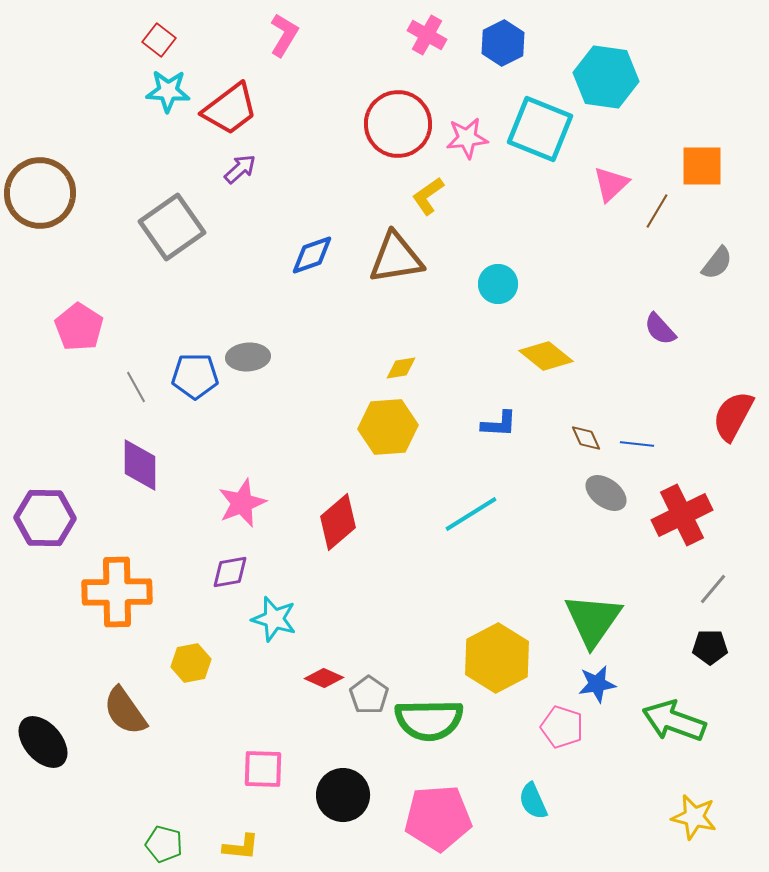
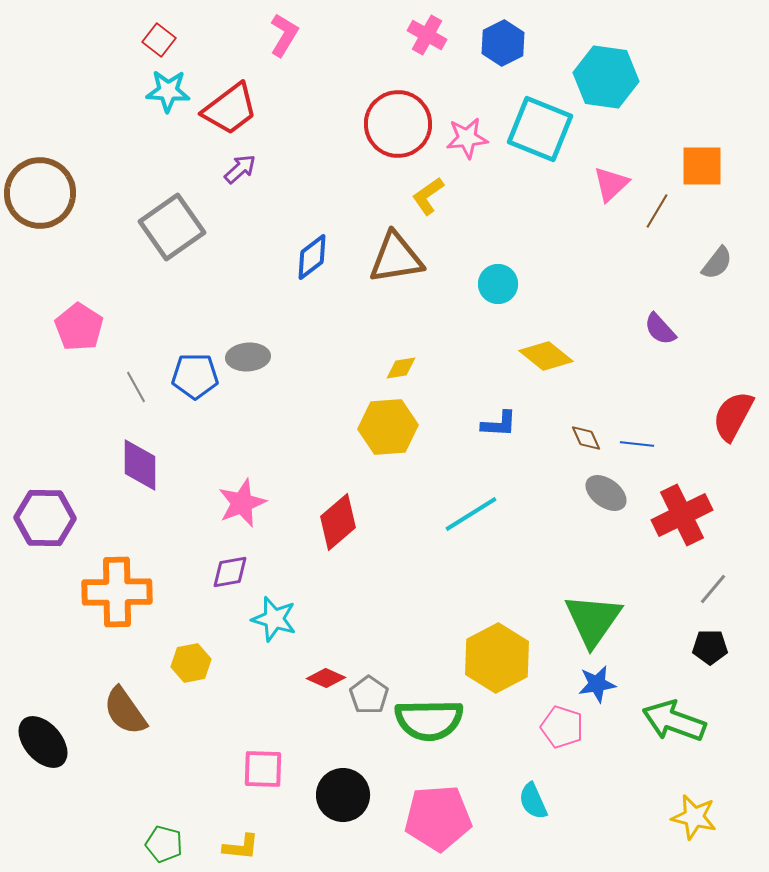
blue diamond at (312, 255): moved 2 px down; rotated 18 degrees counterclockwise
red diamond at (324, 678): moved 2 px right
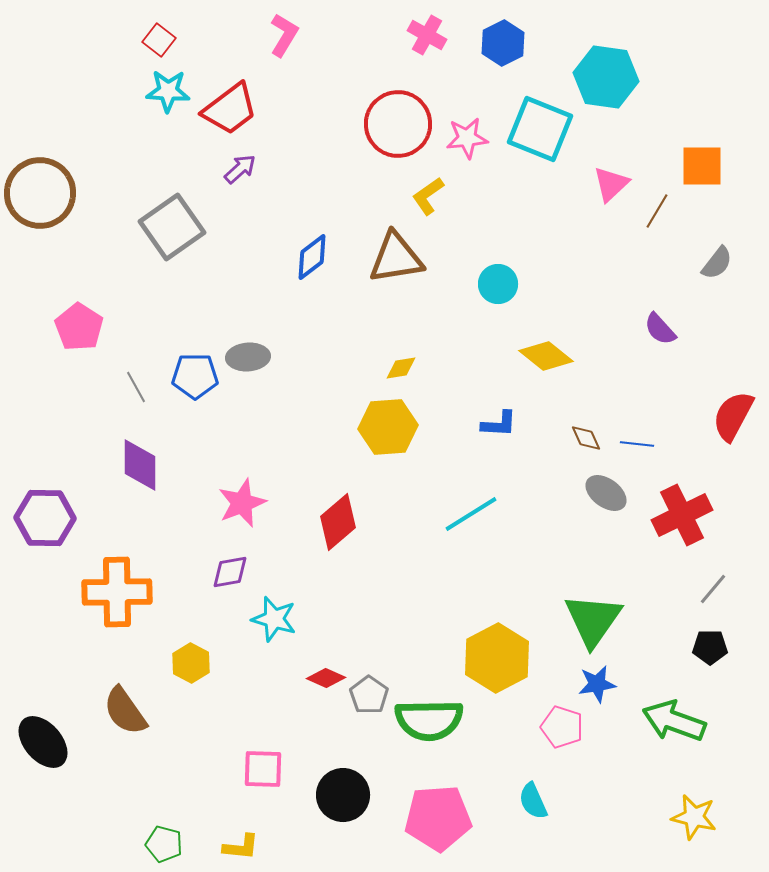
yellow hexagon at (191, 663): rotated 21 degrees counterclockwise
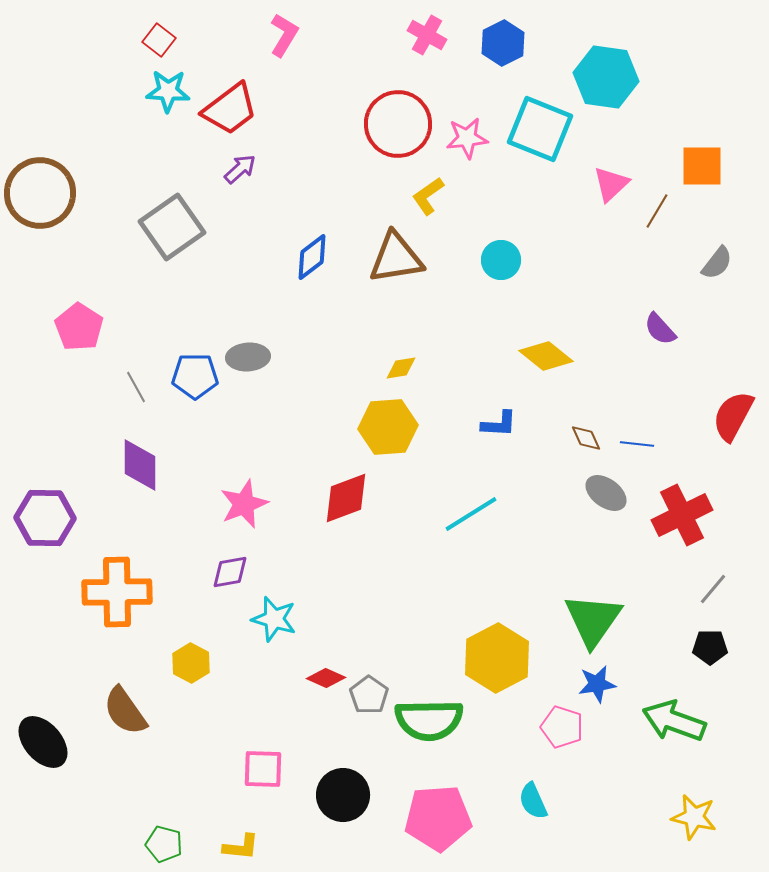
cyan circle at (498, 284): moved 3 px right, 24 px up
pink star at (242, 503): moved 2 px right, 1 px down
red diamond at (338, 522): moved 8 px right, 24 px up; rotated 20 degrees clockwise
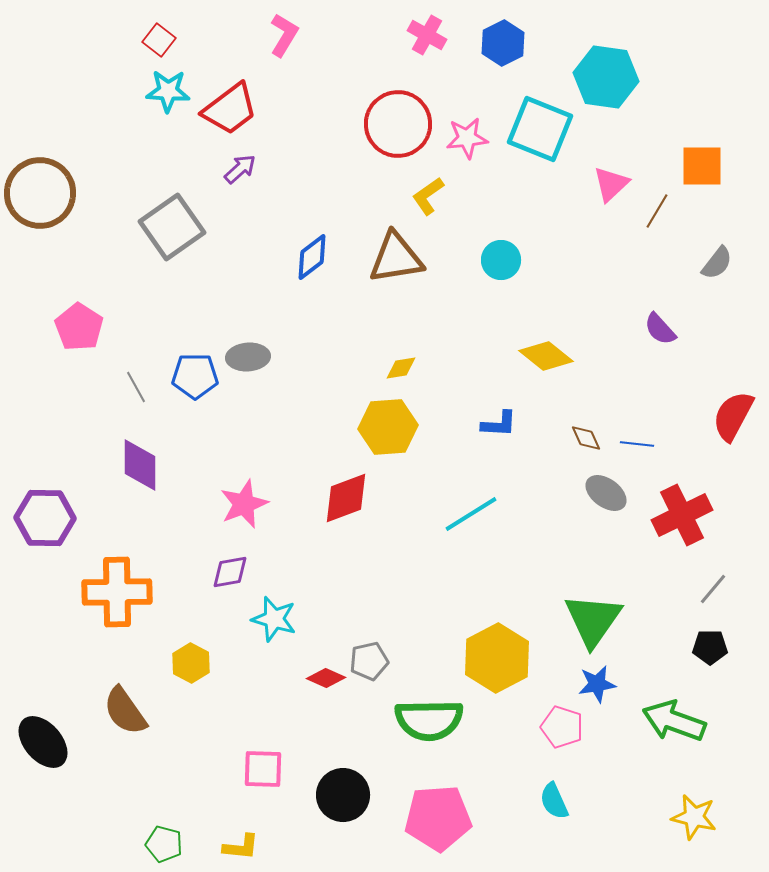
gray pentagon at (369, 695): moved 34 px up; rotated 24 degrees clockwise
cyan semicircle at (533, 801): moved 21 px right
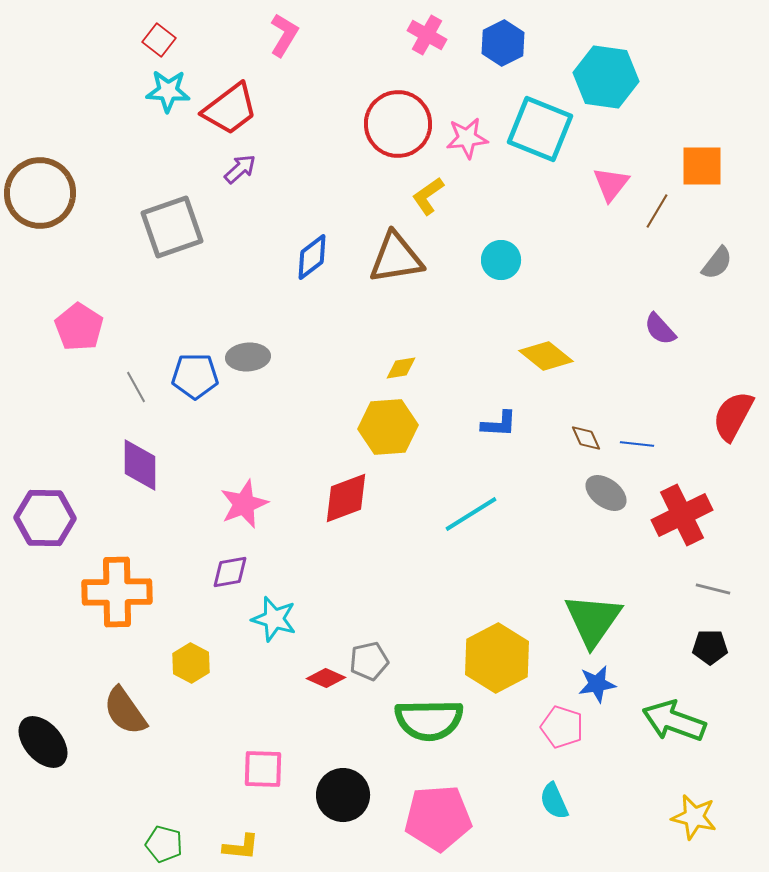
pink triangle at (611, 184): rotated 9 degrees counterclockwise
gray square at (172, 227): rotated 16 degrees clockwise
gray line at (713, 589): rotated 64 degrees clockwise
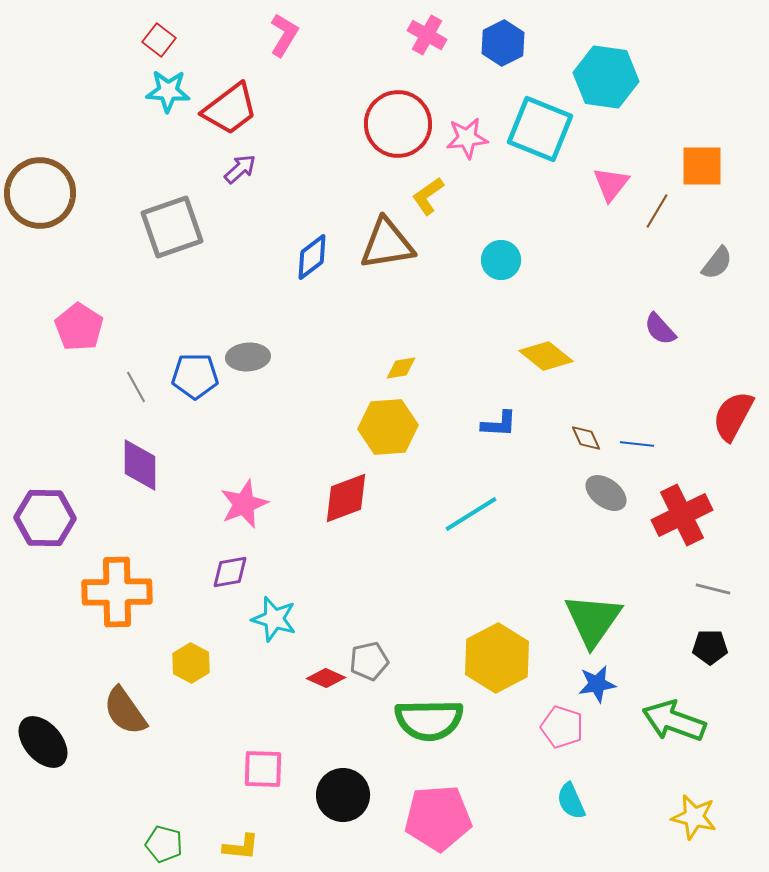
brown triangle at (396, 258): moved 9 px left, 14 px up
cyan semicircle at (554, 801): moved 17 px right
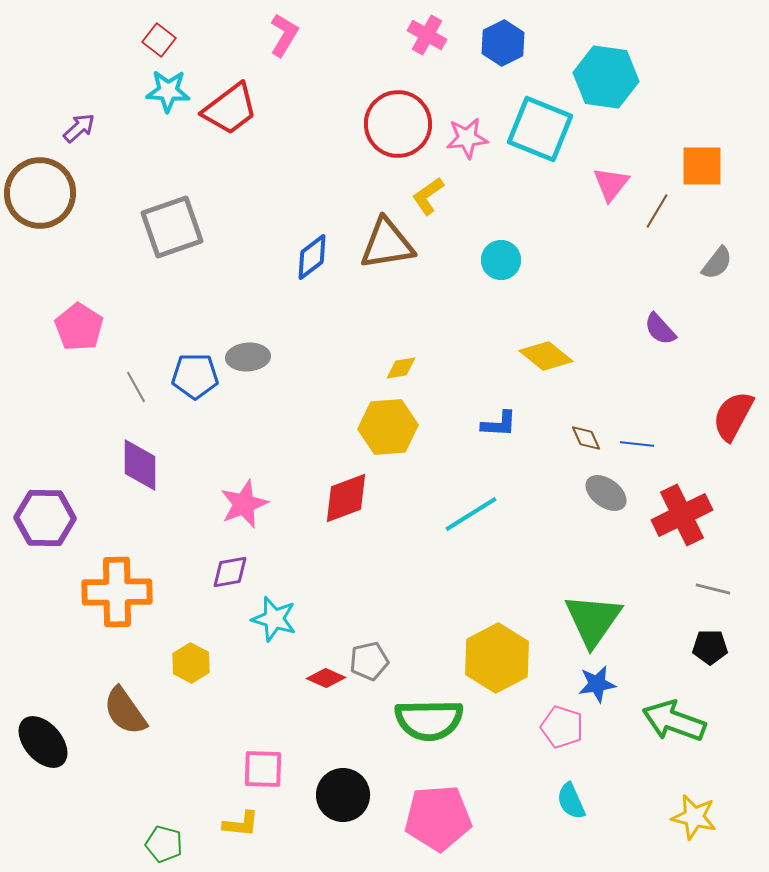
purple arrow at (240, 169): moved 161 px left, 41 px up
yellow L-shape at (241, 847): moved 23 px up
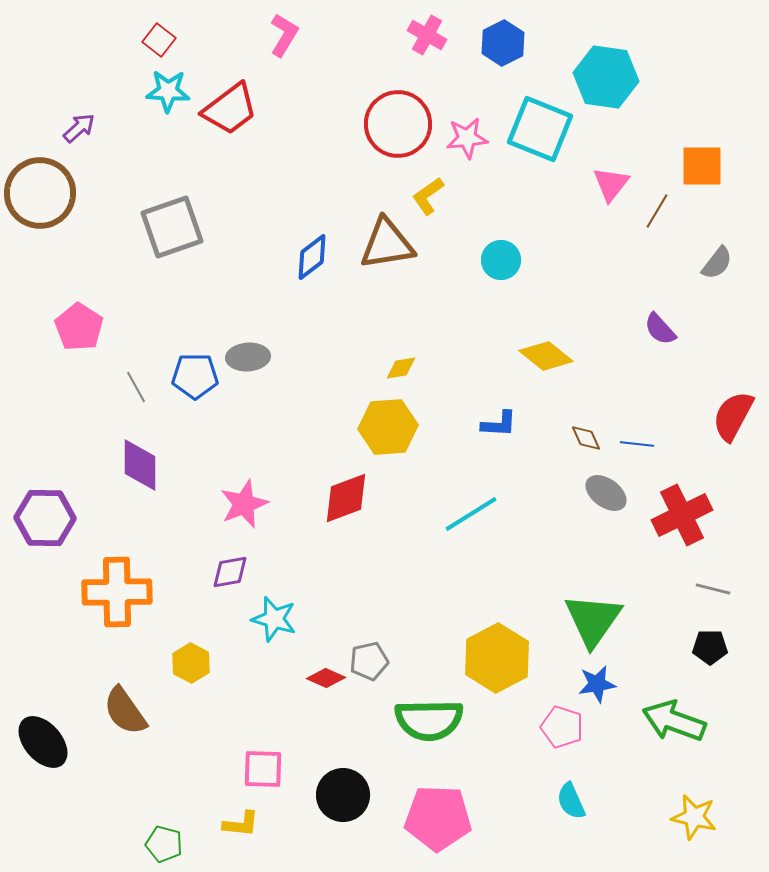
pink pentagon at (438, 818): rotated 6 degrees clockwise
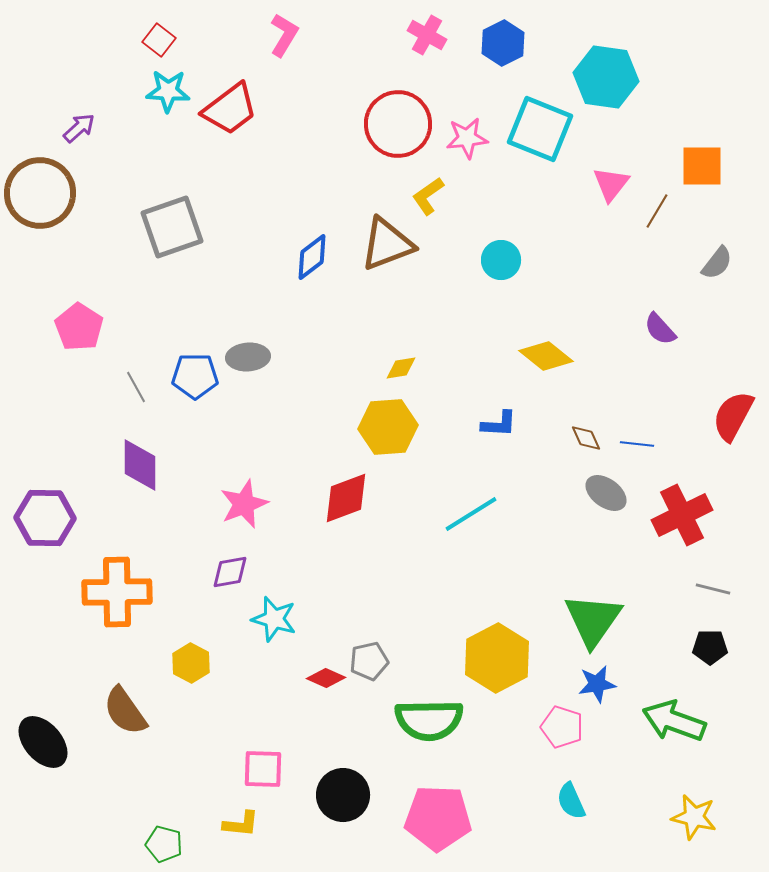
brown triangle at (387, 244): rotated 12 degrees counterclockwise
